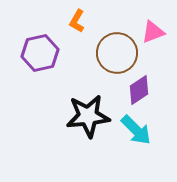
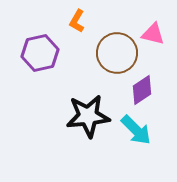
pink triangle: moved 2 px down; rotated 35 degrees clockwise
purple diamond: moved 3 px right
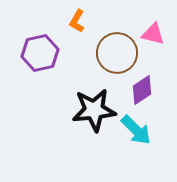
black star: moved 6 px right, 6 px up
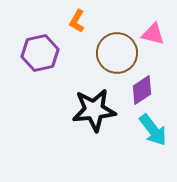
cyan arrow: moved 17 px right; rotated 8 degrees clockwise
